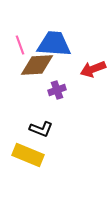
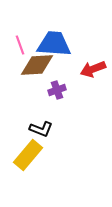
yellow rectangle: rotated 72 degrees counterclockwise
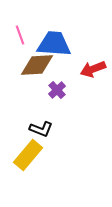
pink line: moved 10 px up
purple cross: rotated 24 degrees counterclockwise
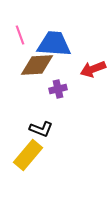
purple cross: moved 1 px right, 1 px up; rotated 30 degrees clockwise
